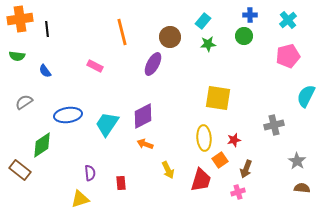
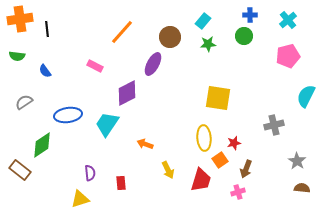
orange line: rotated 56 degrees clockwise
purple diamond: moved 16 px left, 23 px up
red star: moved 3 px down
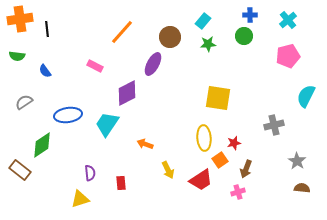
red trapezoid: rotated 40 degrees clockwise
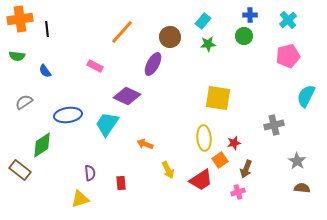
purple diamond: moved 3 px down; rotated 52 degrees clockwise
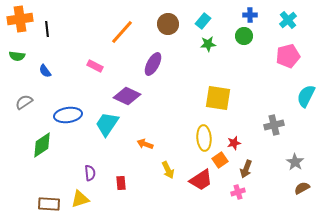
brown circle: moved 2 px left, 13 px up
gray star: moved 2 px left, 1 px down
brown rectangle: moved 29 px right, 34 px down; rotated 35 degrees counterclockwise
brown semicircle: rotated 35 degrees counterclockwise
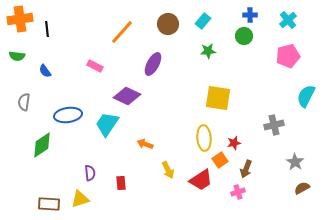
green star: moved 7 px down
gray semicircle: rotated 48 degrees counterclockwise
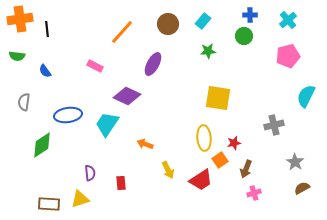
pink cross: moved 16 px right, 1 px down
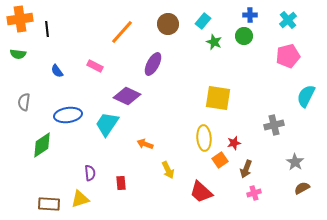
green star: moved 6 px right, 9 px up; rotated 28 degrees clockwise
green semicircle: moved 1 px right, 2 px up
blue semicircle: moved 12 px right
red trapezoid: moved 12 px down; rotated 75 degrees clockwise
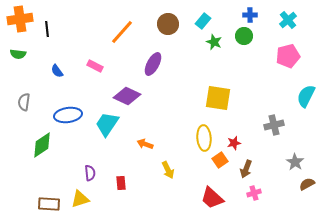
brown semicircle: moved 5 px right, 4 px up
red trapezoid: moved 11 px right, 6 px down
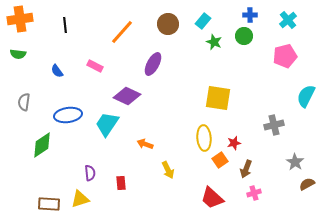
black line: moved 18 px right, 4 px up
pink pentagon: moved 3 px left
